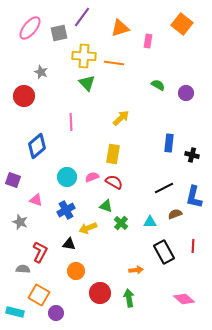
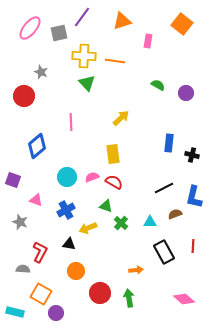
orange triangle at (120, 28): moved 2 px right, 7 px up
orange line at (114, 63): moved 1 px right, 2 px up
yellow rectangle at (113, 154): rotated 18 degrees counterclockwise
orange square at (39, 295): moved 2 px right, 1 px up
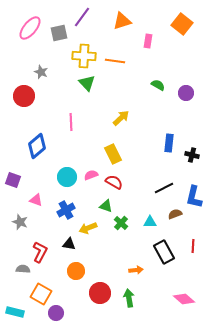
yellow rectangle at (113, 154): rotated 18 degrees counterclockwise
pink semicircle at (92, 177): moved 1 px left, 2 px up
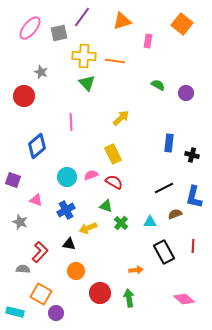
red L-shape at (40, 252): rotated 15 degrees clockwise
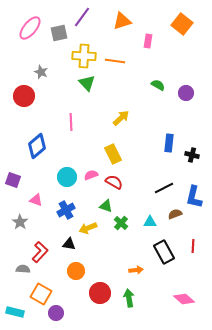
gray star at (20, 222): rotated 14 degrees clockwise
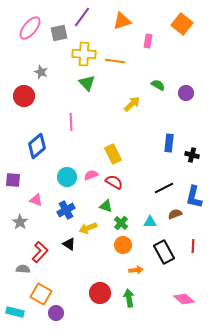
yellow cross at (84, 56): moved 2 px up
yellow arrow at (121, 118): moved 11 px right, 14 px up
purple square at (13, 180): rotated 14 degrees counterclockwise
black triangle at (69, 244): rotated 24 degrees clockwise
orange circle at (76, 271): moved 47 px right, 26 px up
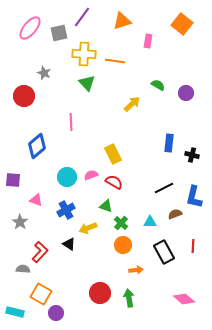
gray star at (41, 72): moved 3 px right, 1 px down
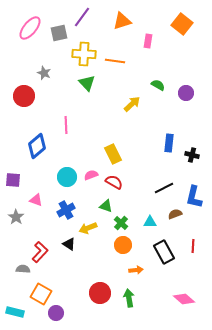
pink line at (71, 122): moved 5 px left, 3 px down
gray star at (20, 222): moved 4 px left, 5 px up
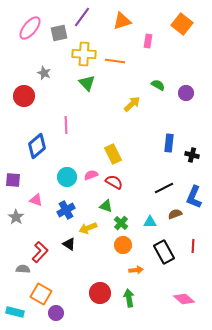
blue L-shape at (194, 197): rotated 10 degrees clockwise
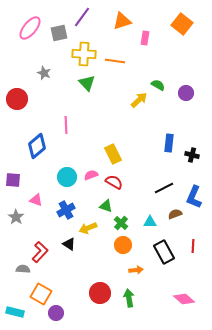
pink rectangle at (148, 41): moved 3 px left, 3 px up
red circle at (24, 96): moved 7 px left, 3 px down
yellow arrow at (132, 104): moved 7 px right, 4 px up
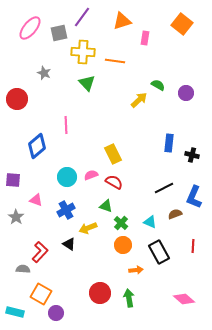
yellow cross at (84, 54): moved 1 px left, 2 px up
cyan triangle at (150, 222): rotated 24 degrees clockwise
black rectangle at (164, 252): moved 5 px left
